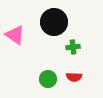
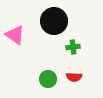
black circle: moved 1 px up
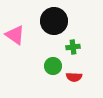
green circle: moved 5 px right, 13 px up
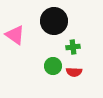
red semicircle: moved 5 px up
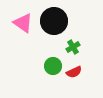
pink triangle: moved 8 px right, 12 px up
green cross: rotated 24 degrees counterclockwise
red semicircle: rotated 28 degrees counterclockwise
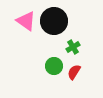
pink triangle: moved 3 px right, 2 px up
green circle: moved 1 px right
red semicircle: rotated 147 degrees clockwise
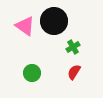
pink triangle: moved 1 px left, 5 px down
green circle: moved 22 px left, 7 px down
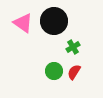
pink triangle: moved 2 px left, 3 px up
green circle: moved 22 px right, 2 px up
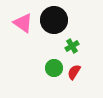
black circle: moved 1 px up
green cross: moved 1 px left, 1 px up
green circle: moved 3 px up
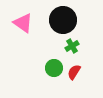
black circle: moved 9 px right
